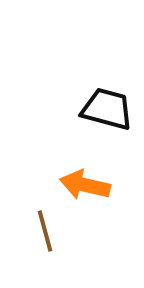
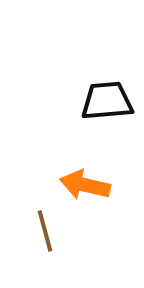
black trapezoid: moved 8 px up; rotated 20 degrees counterclockwise
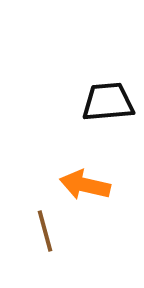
black trapezoid: moved 1 px right, 1 px down
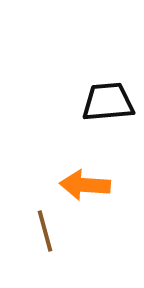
orange arrow: rotated 9 degrees counterclockwise
